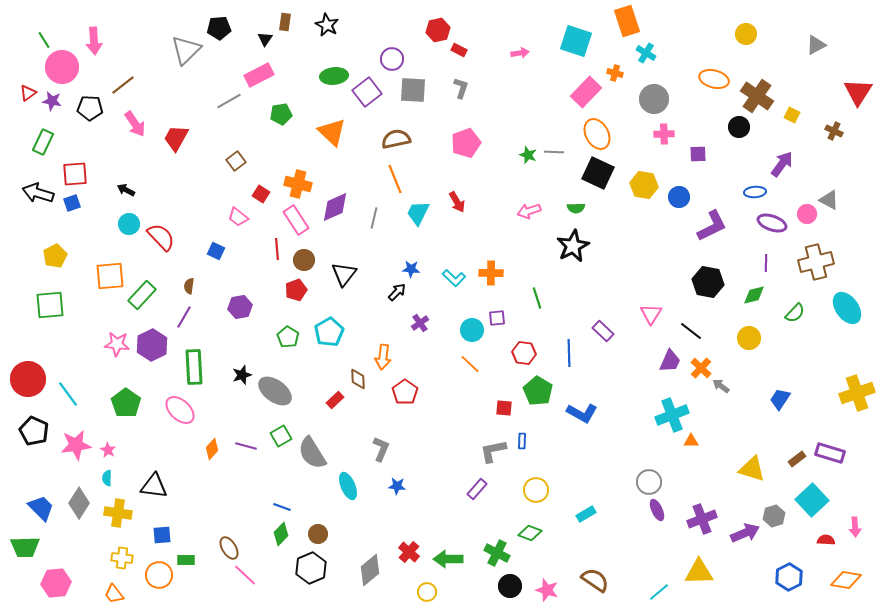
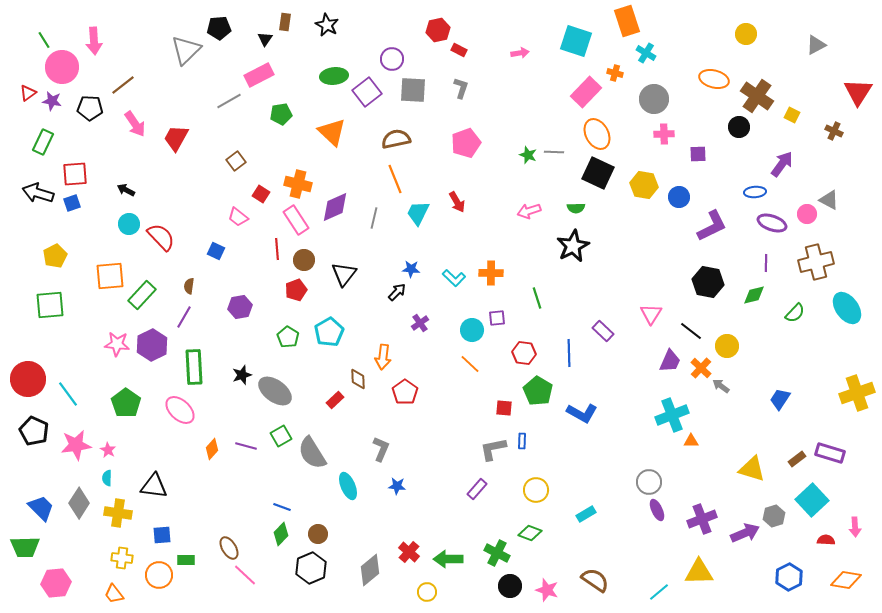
yellow circle at (749, 338): moved 22 px left, 8 px down
gray L-shape at (493, 451): moved 2 px up
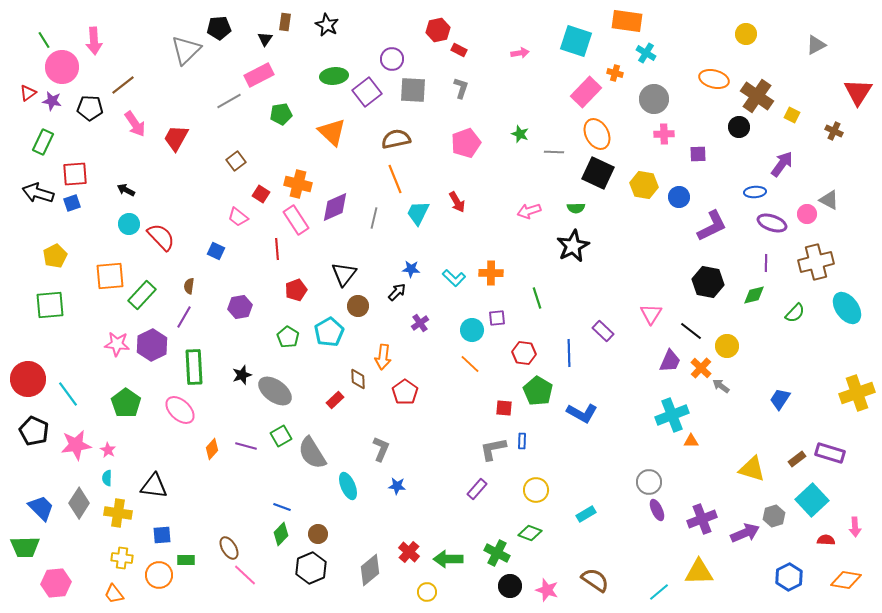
orange rectangle at (627, 21): rotated 64 degrees counterclockwise
green star at (528, 155): moved 8 px left, 21 px up
brown circle at (304, 260): moved 54 px right, 46 px down
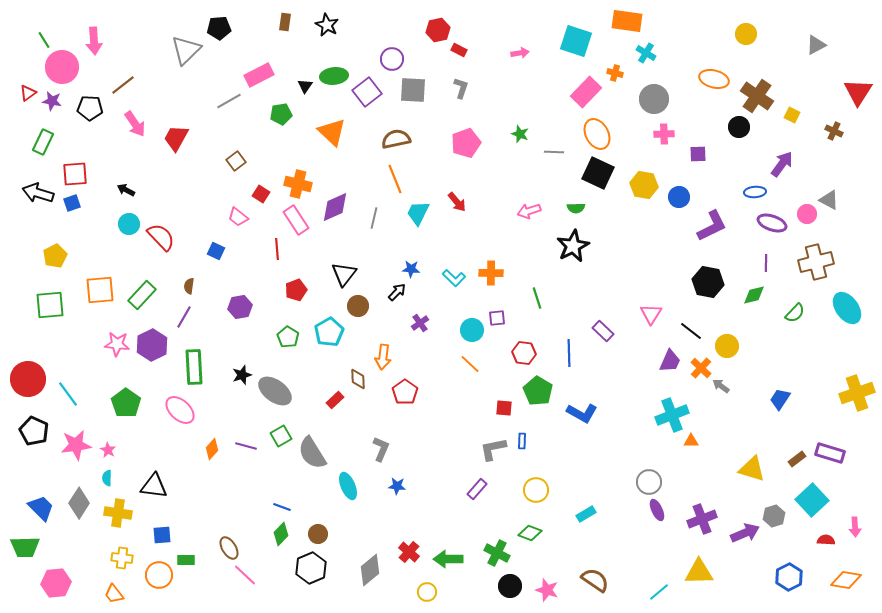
black triangle at (265, 39): moved 40 px right, 47 px down
red arrow at (457, 202): rotated 10 degrees counterclockwise
orange square at (110, 276): moved 10 px left, 14 px down
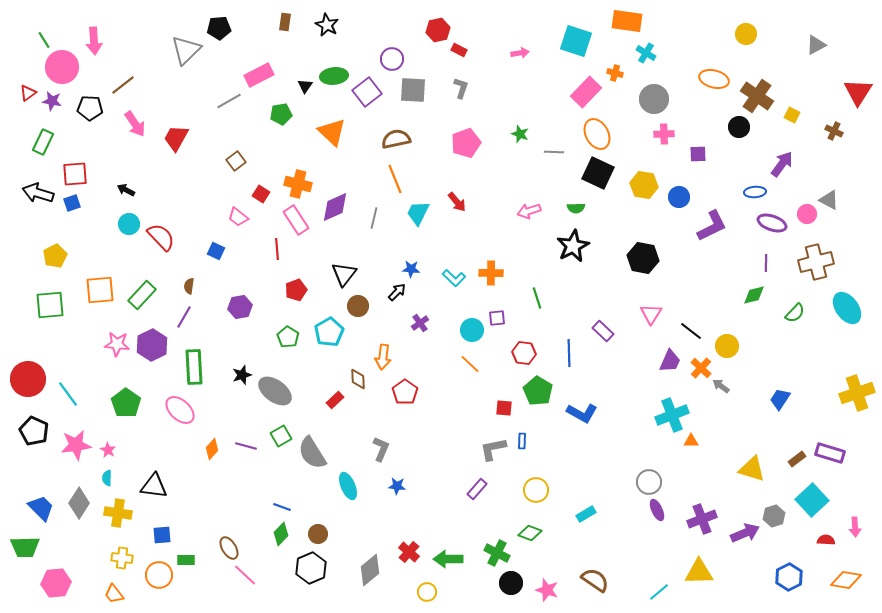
black hexagon at (708, 282): moved 65 px left, 24 px up
black circle at (510, 586): moved 1 px right, 3 px up
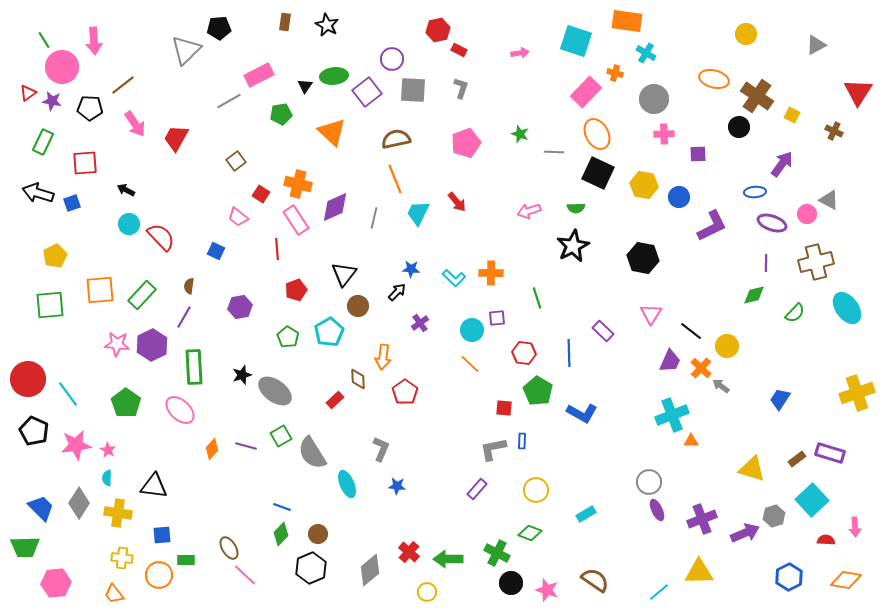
red square at (75, 174): moved 10 px right, 11 px up
cyan ellipse at (348, 486): moved 1 px left, 2 px up
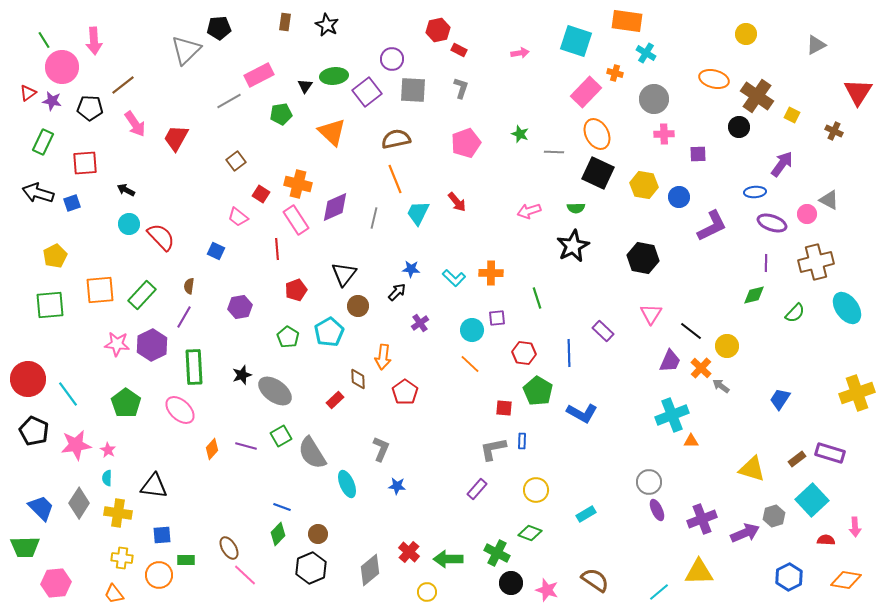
green diamond at (281, 534): moved 3 px left
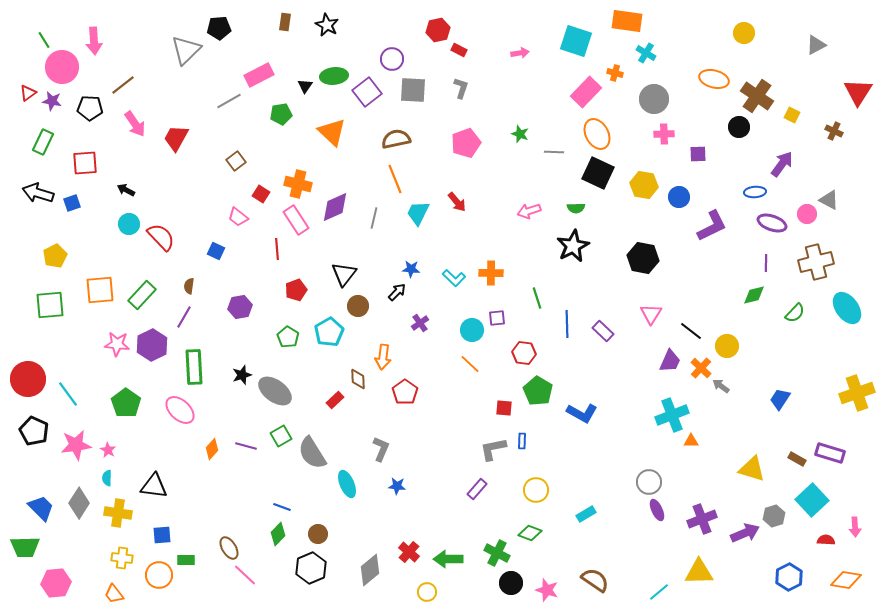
yellow circle at (746, 34): moved 2 px left, 1 px up
blue line at (569, 353): moved 2 px left, 29 px up
brown rectangle at (797, 459): rotated 66 degrees clockwise
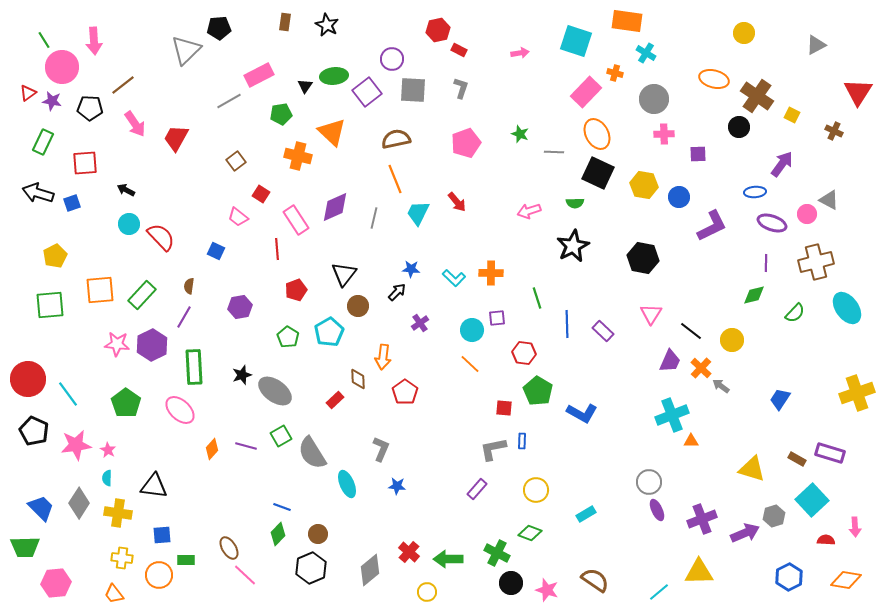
orange cross at (298, 184): moved 28 px up
green semicircle at (576, 208): moved 1 px left, 5 px up
yellow circle at (727, 346): moved 5 px right, 6 px up
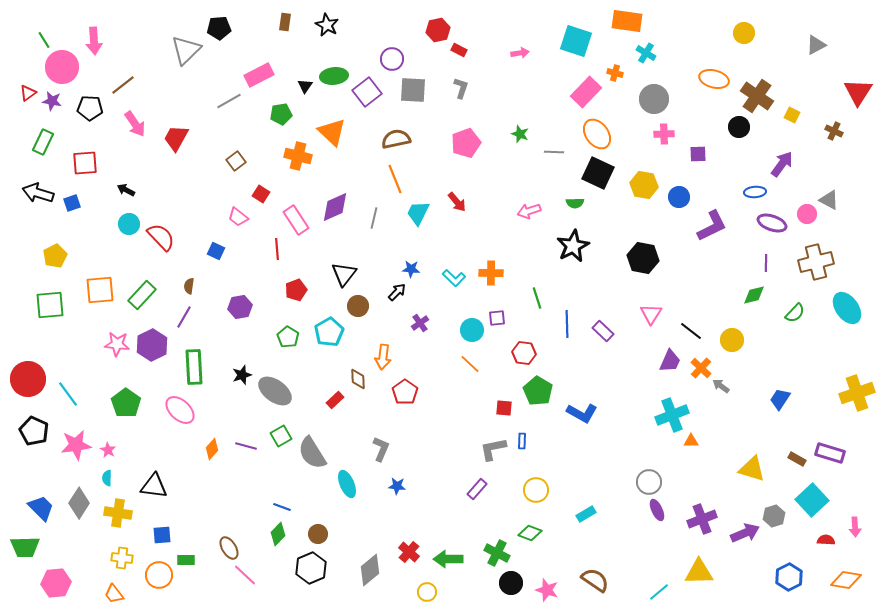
orange ellipse at (597, 134): rotated 8 degrees counterclockwise
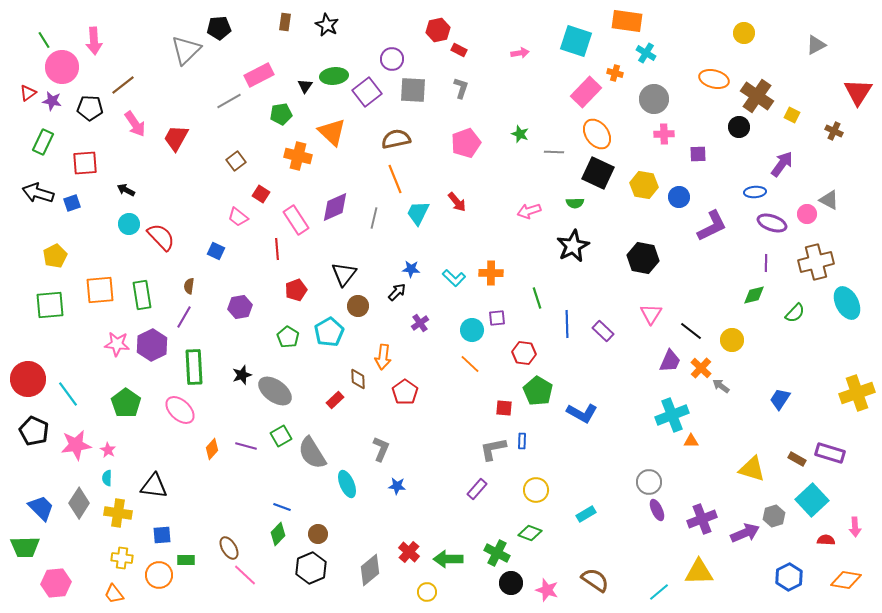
green rectangle at (142, 295): rotated 52 degrees counterclockwise
cyan ellipse at (847, 308): moved 5 px up; rotated 8 degrees clockwise
